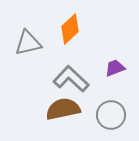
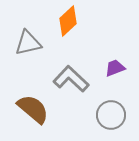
orange diamond: moved 2 px left, 8 px up
brown semicircle: moved 30 px left; rotated 52 degrees clockwise
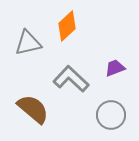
orange diamond: moved 1 px left, 5 px down
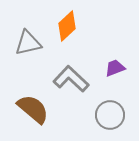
gray circle: moved 1 px left
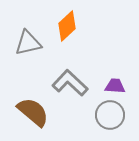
purple trapezoid: moved 18 px down; rotated 25 degrees clockwise
gray L-shape: moved 1 px left, 4 px down
brown semicircle: moved 3 px down
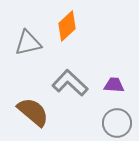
purple trapezoid: moved 1 px left, 1 px up
gray circle: moved 7 px right, 8 px down
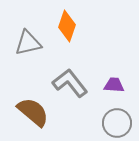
orange diamond: rotated 28 degrees counterclockwise
gray L-shape: rotated 9 degrees clockwise
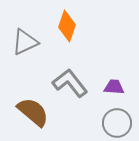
gray triangle: moved 3 px left, 1 px up; rotated 12 degrees counterclockwise
purple trapezoid: moved 2 px down
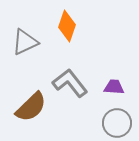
brown semicircle: moved 2 px left, 5 px up; rotated 96 degrees clockwise
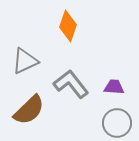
orange diamond: moved 1 px right
gray triangle: moved 19 px down
gray L-shape: moved 1 px right, 1 px down
brown semicircle: moved 2 px left, 3 px down
